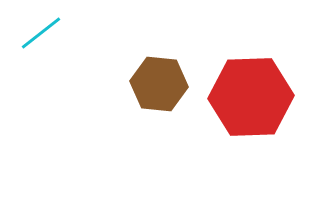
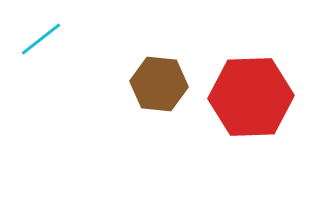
cyan line: moved 6 px down
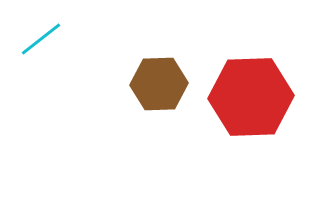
brown hexagon: rotated 8 degrees counterclockwise
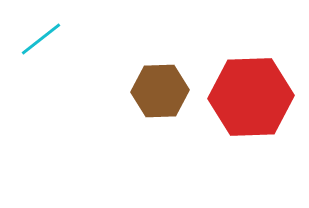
brown hexagon: moved 1 px right, 7 px down
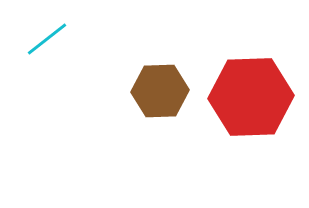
cyan line: moved 6 px right
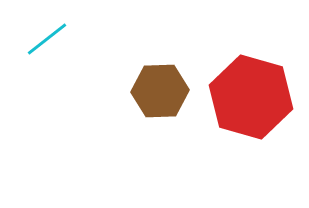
red hexagon: rotated 18 degrees clockwise
